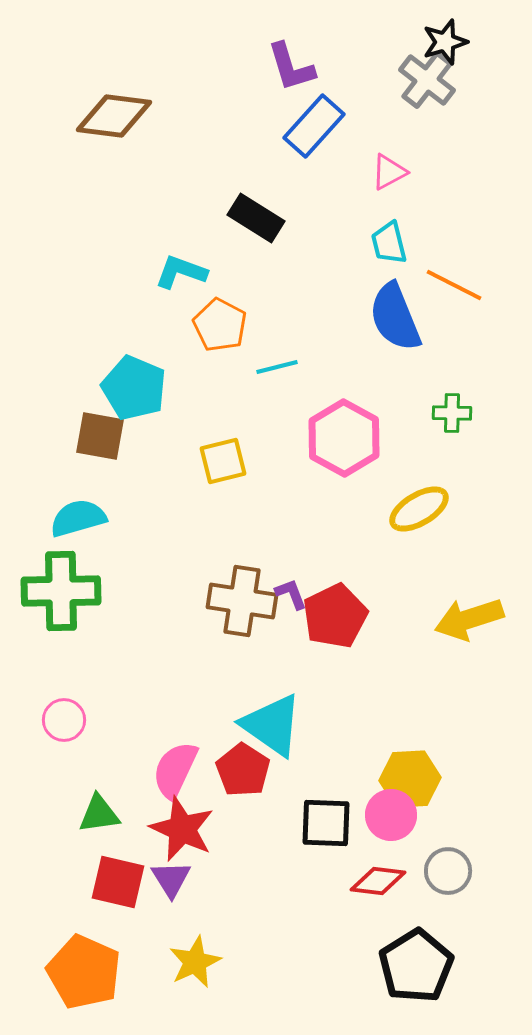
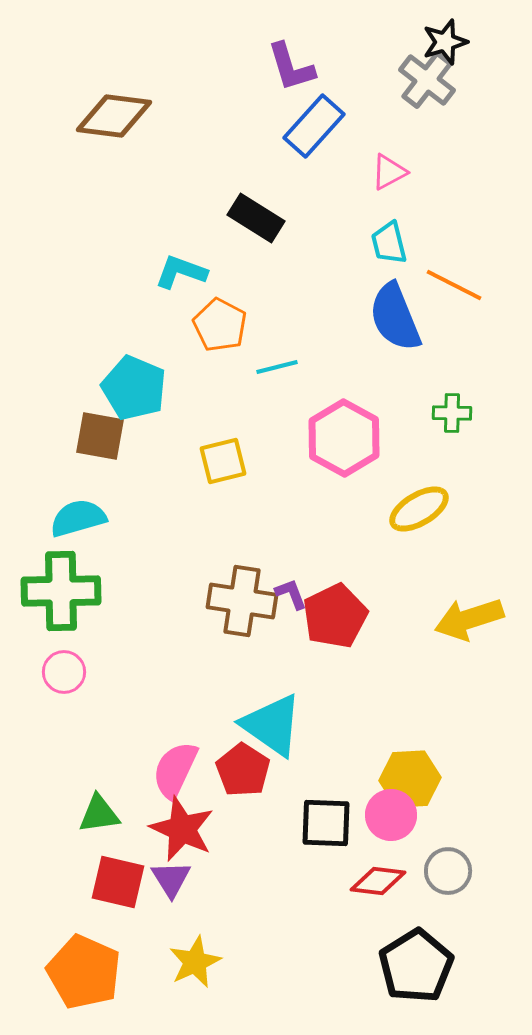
pink circle at (64, 720): moved 48 px up
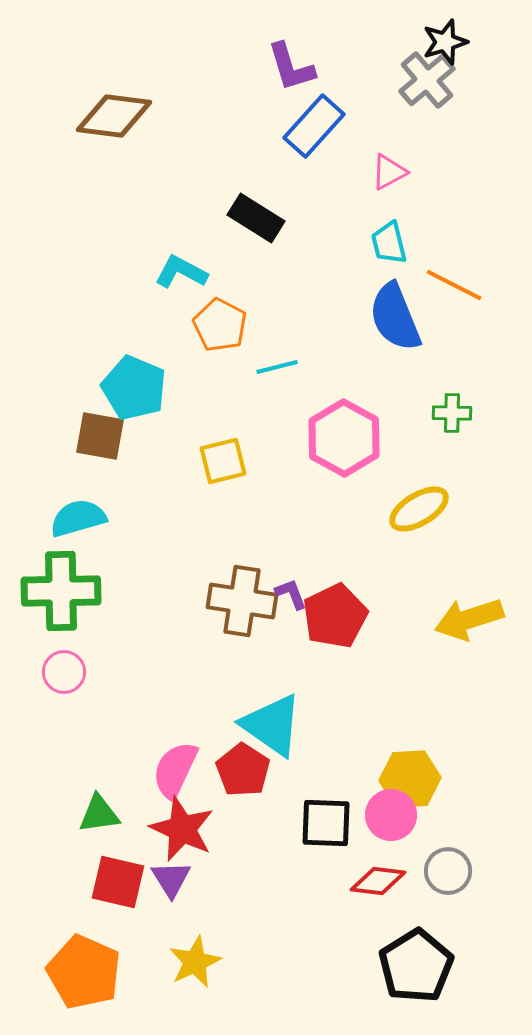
gray cross at (427, 80): rotated 12 degrees clockwise
cyan L-shape at (181, 272): rotated 8 degrees clockwise
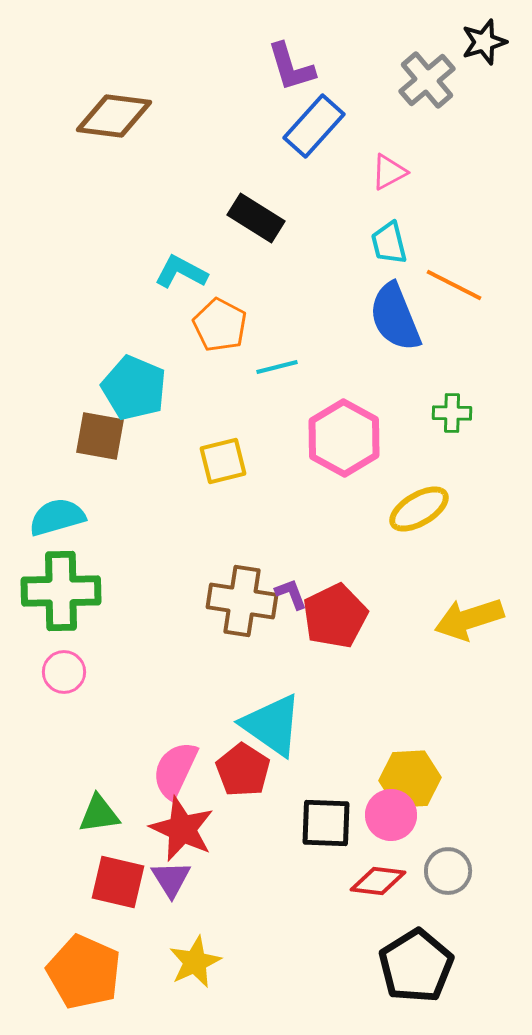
black star at (445, 42): moved 39 px right
cyan semicircle at (78, 518): moved 21 px left, 1 px up
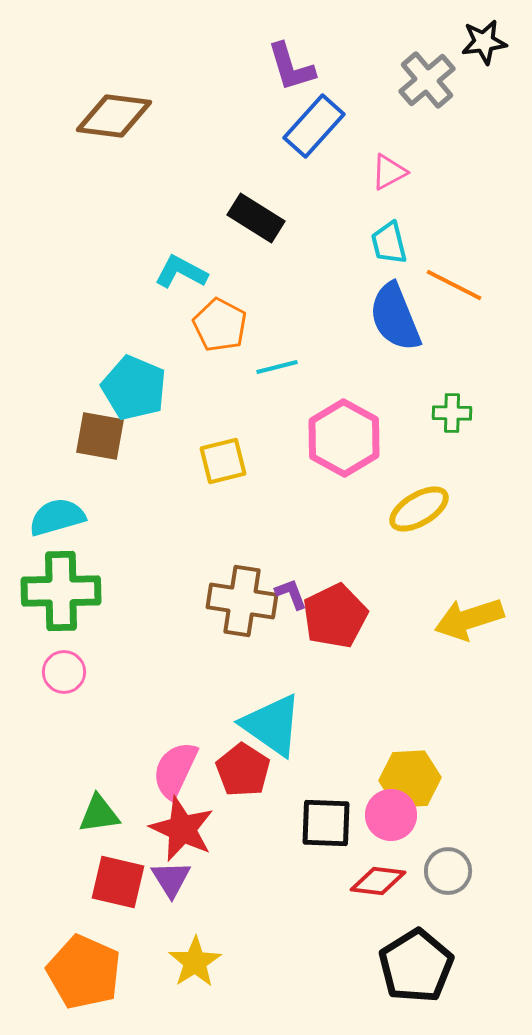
black star at (484, 42): rotated 9 degrees clockwise
yellow star at (195, 962): rotated 8 degrees counterclockwise
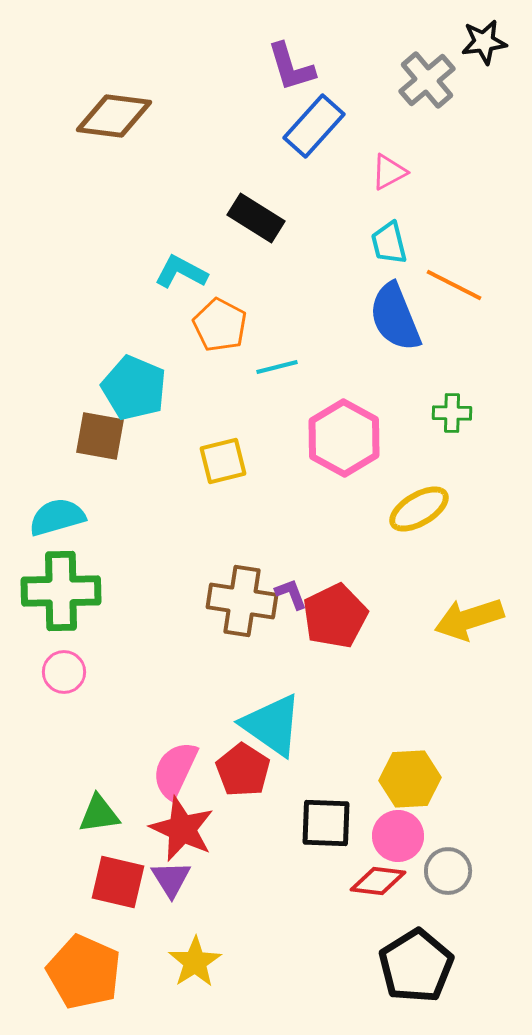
pink circle at (391, 815): moved 7 px right, 21 px down
